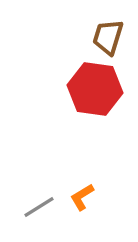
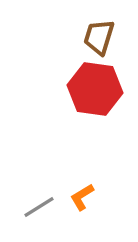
brown trapezoid: moved 9 px left
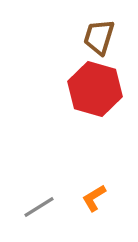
red hexagon: rotated 8 degrees clockwise
orange L-shape: moved 12 px right, 1 px down
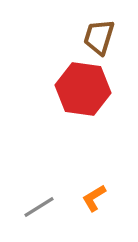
red hexagon: moved 12 px left; rotated 8 degrees counterclockwise
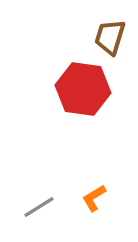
brown trapezoid: moved 11 px right
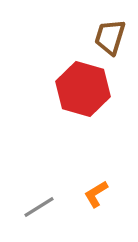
red hexagon: rotated 8 degrees clockwise
orange L-shape: moved 2 px right, 4 px up
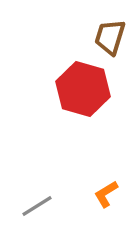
orange L-shape: moved 10 px right
gray line: moved 2 px left, 1 px up
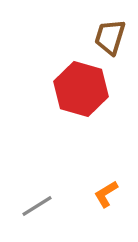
red hexagon: moved 2 px left
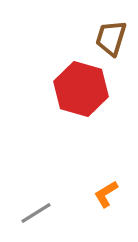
brown trapezoid: moved 1 px right, 1 px down
gray line: moved 1 px left, 7 px down
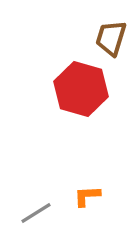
orange L-shape: moved 19 px left, 2 px down; rotated 28 degrees clockwise
